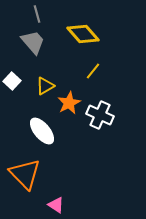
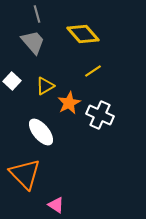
yellow line: rotated 18 degrees clockwise
white ellipse: moved 1 px left, 1 px down
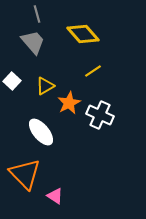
pink triangle: moved 1 px left, 9 px up
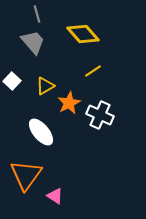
orange triangle: moved 1 px right, 1 px down; rotated 20 degrees clockwise
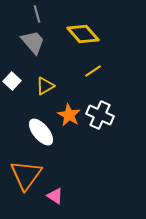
orange star: moved 12 px down; rotated 15 degrees counterclockwise
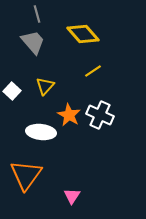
white square: moved 10 px down
yellow triangle: rotated 18 degrees counterclockwise
white ellipse: rotated 44 degrees counterclockwise
pink triangle: moved 17 px right; rotated 30 degrees clockwise
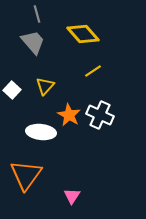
white square: moved 1 px up
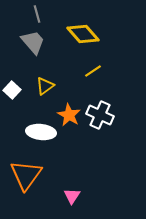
yellow triangle: rotated 12 degrees clockwise
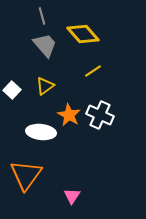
gray line: moved 5 px right, 2 px down
gray trapezoid: moved 12 px right, 3 px down
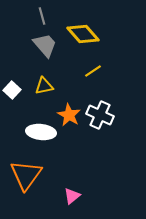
yellow triangle: moved 1 px left; rotated 24 degrees clockwise
pink triangle: rotated 18 degrees clockwise
